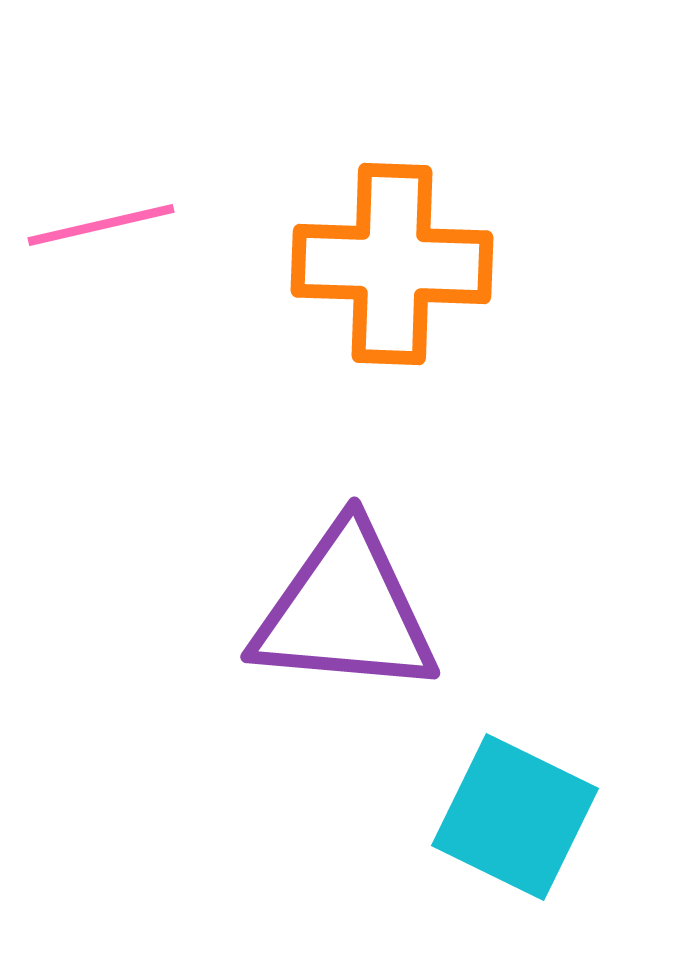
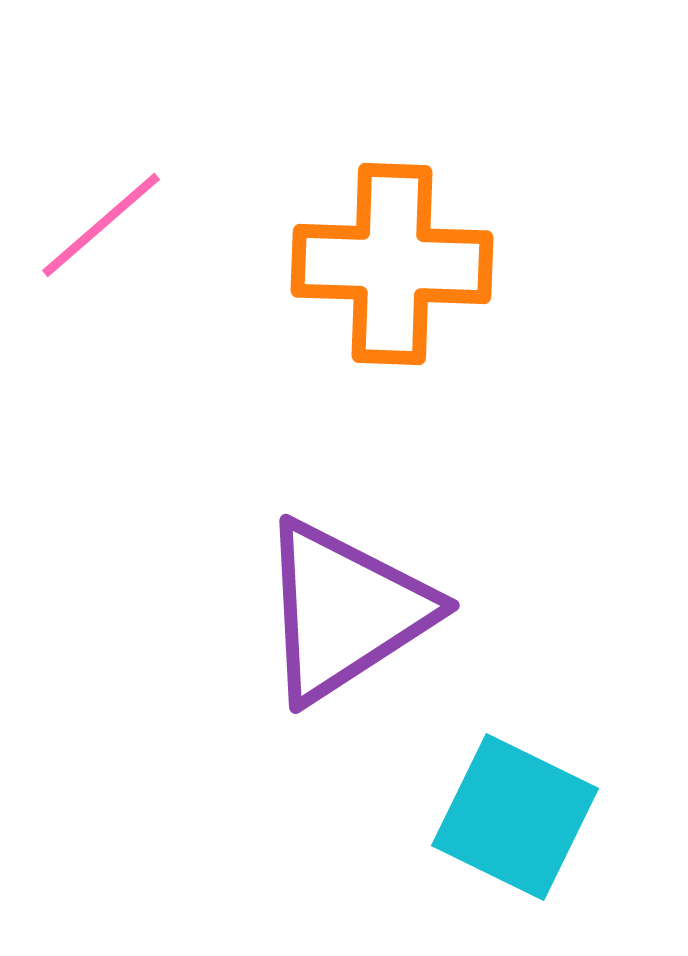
pink line: rotated 28 degrees counterclockwise
purple triangle: rotated 38 degrees counterclockwise
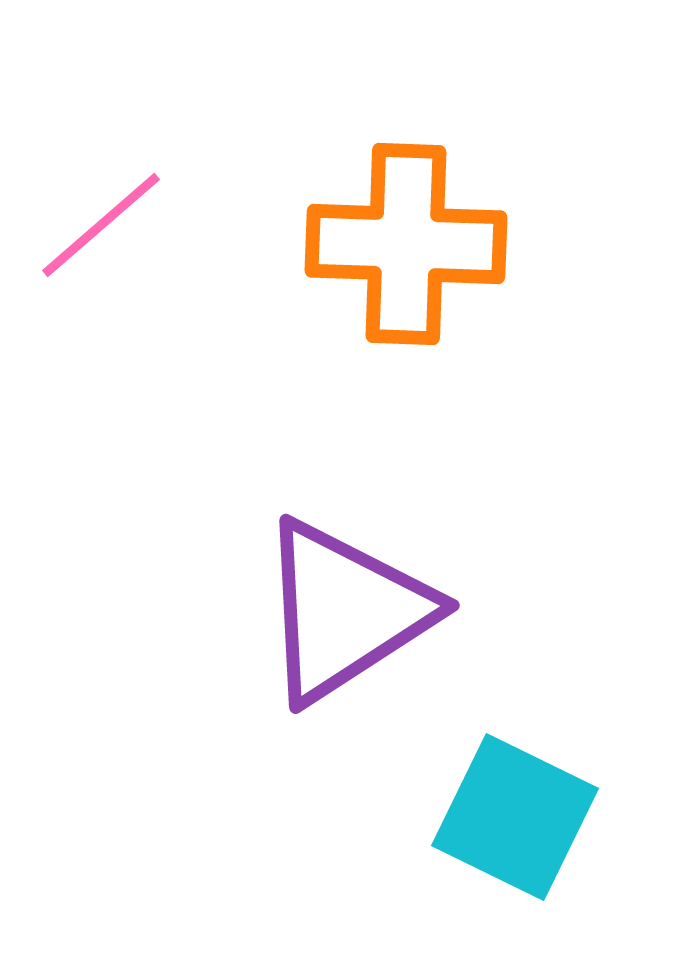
orange cross: moved 14 px right, 20 px up
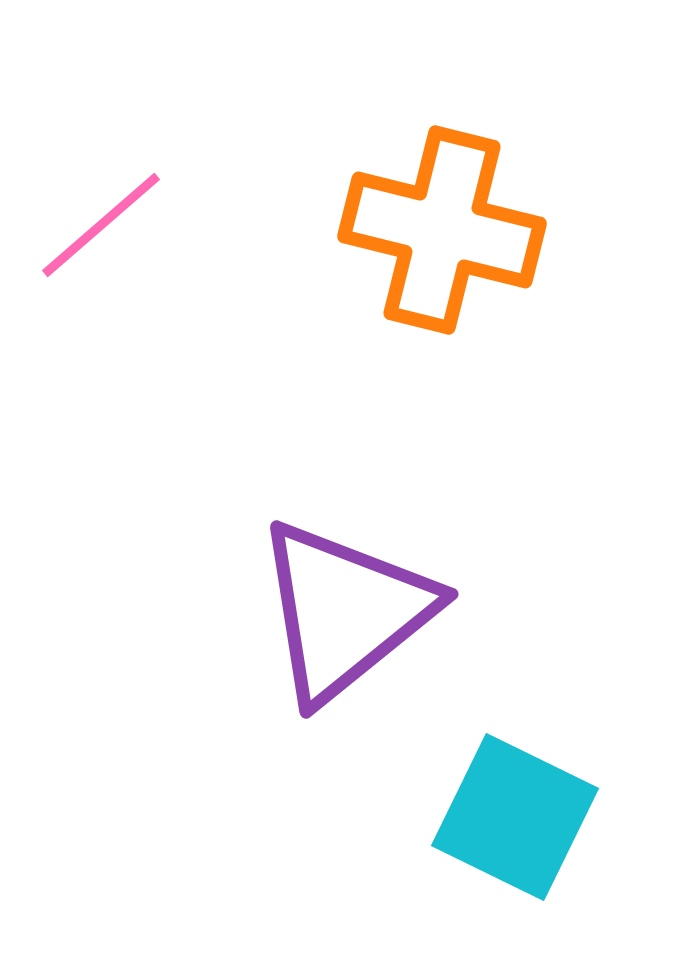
orange cross: moved 36 px right, 14 px up; rotated 12 degrees clockwise
purple triangle: rotated 6 degrees counterclockwise
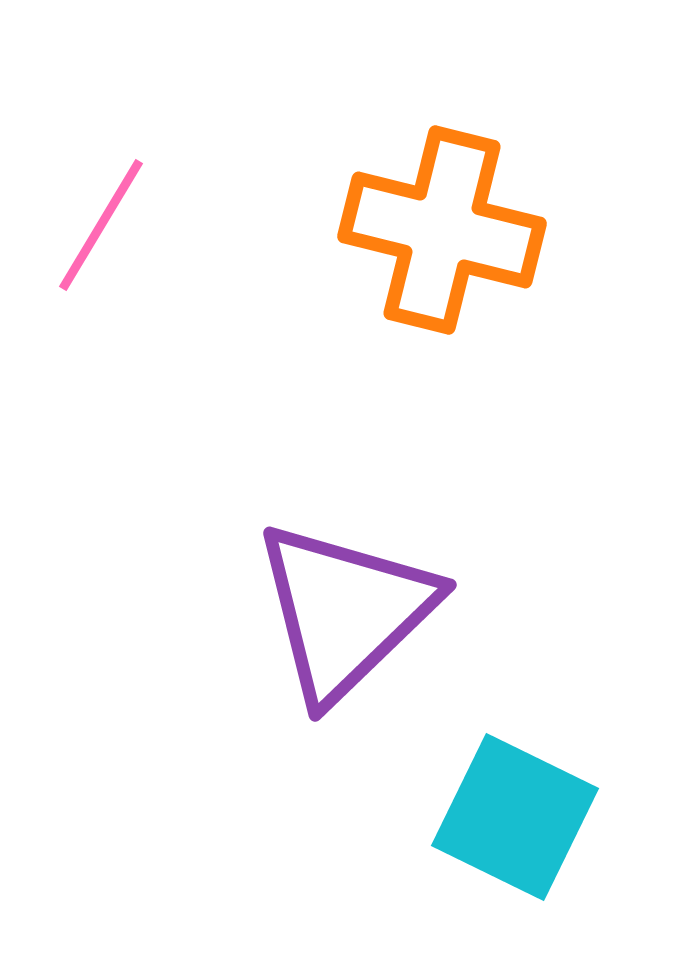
pink line: rotated 18 degrees counterclockwise
purple triangle: rotated 5 degrees counterclockwise
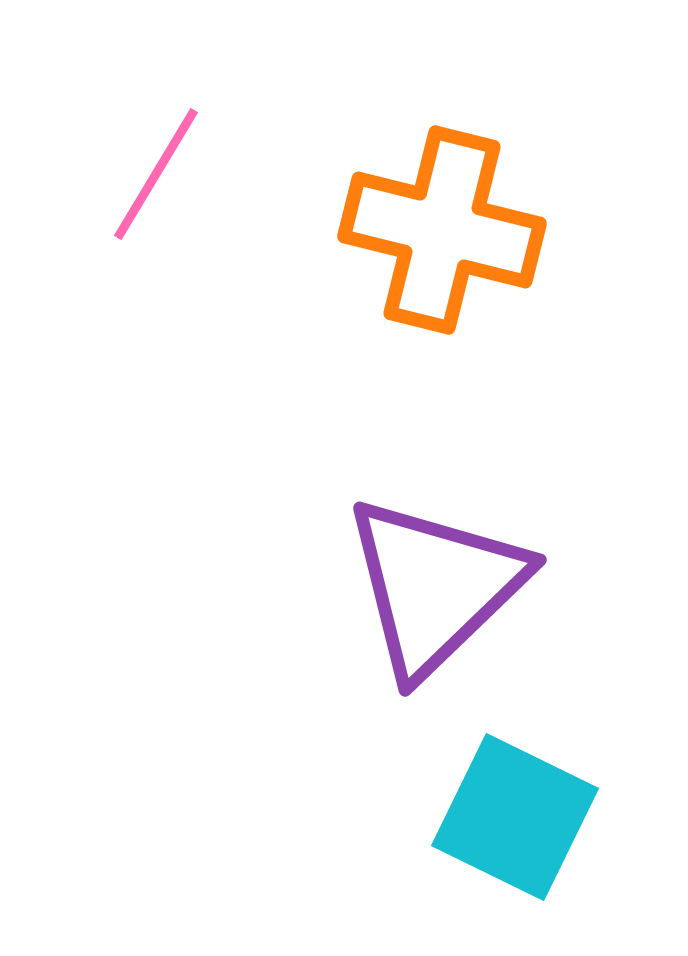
pink line: moved 55 px right, 51 px up
purple triangle: moved 90 px right, 25 px up
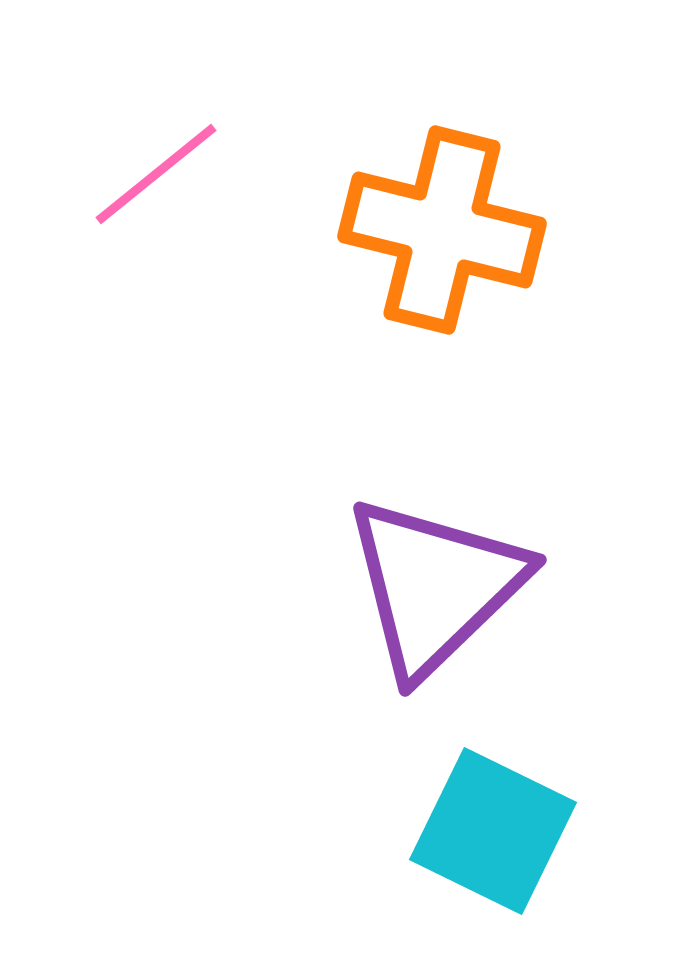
pink line: rotated 20 degrees clockwise
cyan square: moved 22 px left, 14 px down
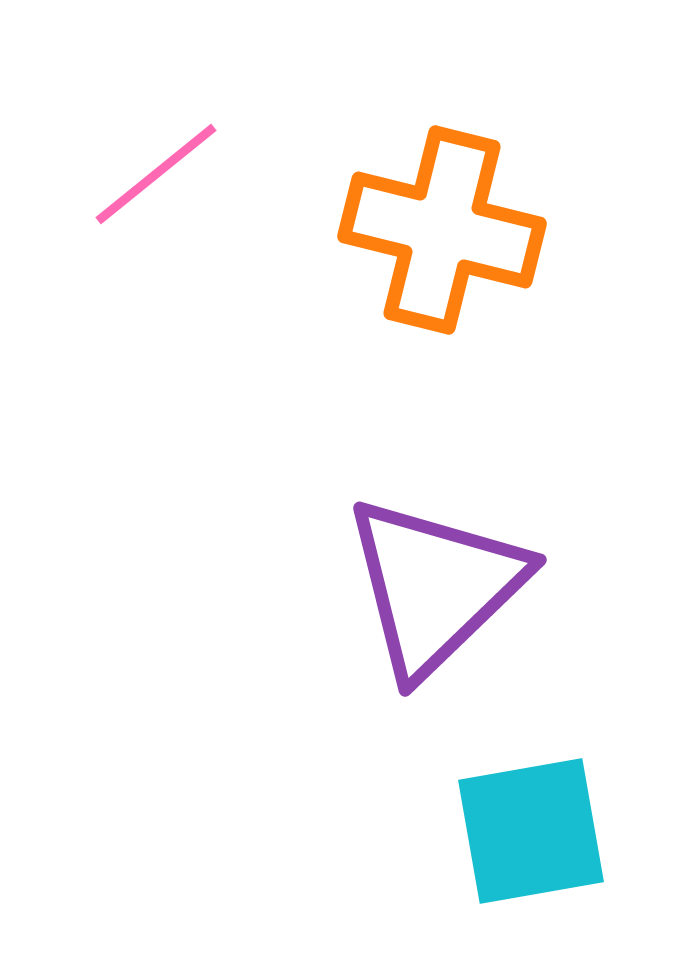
cyan square: moved 38 px right; rotated 36 degrees counterclockwise
